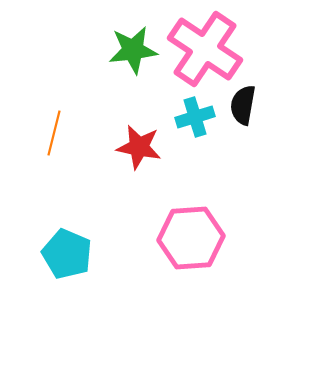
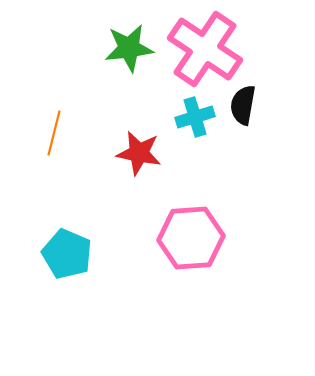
green star: moved 4 px left, 2 px up
red star: moved 6 px down
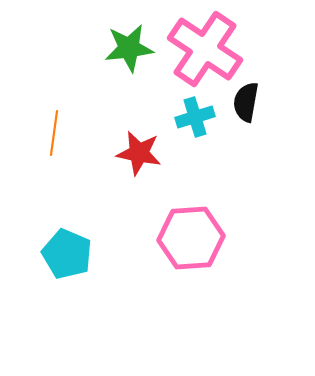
black semicircle: moved 3 px right, 3 px up
orange line: rotated 6 degrees counterclockwise
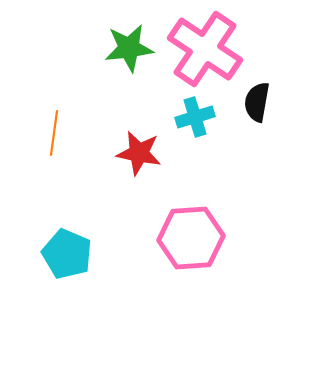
black semicircle: moved 11 px right
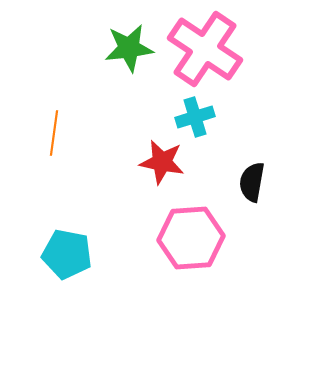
black semicircle: moved 5 px left, 80 px down
red star: moved 23 px right, 9 px down
cyan pentagon: rotated 12 degrees counterclockwise
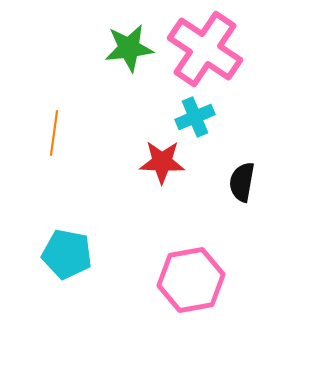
cyan cross: rotated 6 degrees counterclockwise
red star: rotated 9 degrees counterclockwise
black semicircle: moved 10 px left
pink hexagon: moved 42 px down; rotated 6 degrees counterclockwise
